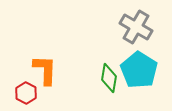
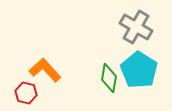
orange L-shape: rotated 44 degrees counterclockwise
red hexagon: rotated 15 degrees counterclockwise
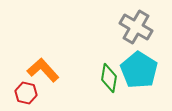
orange L-shape: moved 2 px left
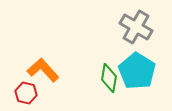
cyan pentagon: moved 2 px left, 1 px down
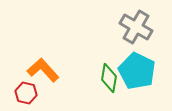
cyan pentagon: rotated 6 degrees counterclockwise
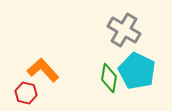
gray cross: moved 12 px left, 3 px down
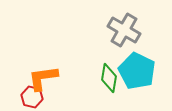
orange L-shape: moved 8 px down; rotated 56 degrees counterclockwise
red hexagon: moved 6 px right, 4 px down
